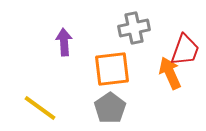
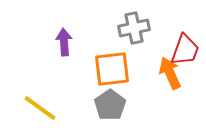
gray pentagon: moved 3 px up
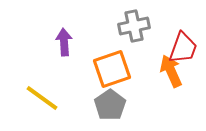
gray cross: moved 2 px up
red trapezoid: moved 2 px left, 2 px up
orange square: rotated 12 degrees counterclockwise
orange arrow: moved 1 px right, 2 px up
yellow line: moved 2 px right, 10 px up
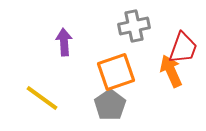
orange square: moved 4 px right, 3 px down
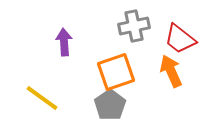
red trapezoid: moved 3 px left, 9 px up; rotated 108 degrees clockwise
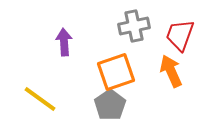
red trapezoid: moved 4 px up; rotated 72 degrees clockwise
yellow line: moved 2 px left, 1 px down
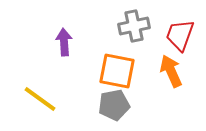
orange square: moved 1 px right, 1 px up; rotated 30 degrees clockwise
gray pentagon: moved 4 px right; rotated 24 degrees clockwise
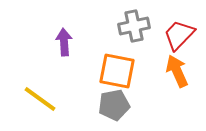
red trapezoid: moved 1 px left; rotated 24 degrees clockwise
orange arrow: moved 6 px right
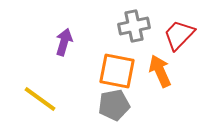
purple arrow: rotated 20 degrees clockwise
orange arrow: moved 17 px left
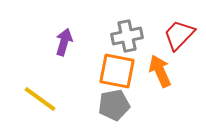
gray cross: moved 7 px left, 10 px down
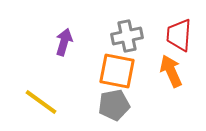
red trapezoid: rotated 40 degrees counterclockwise
orange arrow: moved 11 px right
yellow line: moved 1 px right, 3 px down
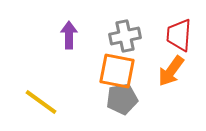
gray cross: moved 2 px left
purple arrow: moved 5 px right, 7 px up; rotated 16 degrees counterclockwise
orange arrow: rotated 120 degrees counterclockwise
gray pentagon: moved 8 px right, 6 px up
